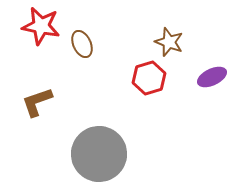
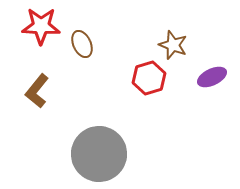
red star: rotated 9 degrees counterclockwise
brown star: moved 4 px right, 3 px down
brown L-shape: moved 11 px up; rotated 32 degrees counterclockwise
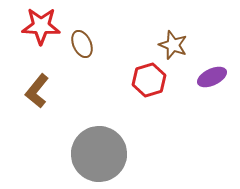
red hexagon: moved 2 px down
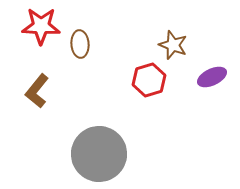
brown ellipse: moved 2 px left; rotated 20 degrees clockwise
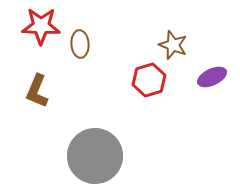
brown L-shape: rotated 16 degrees counterclockwise
gray circle: moved 4 px left, 2 px down
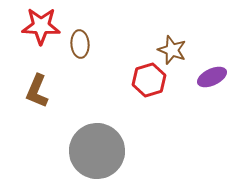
brown star: moved 1 px left, 5 px down
gray circle: moved 2 px right, 5 px up
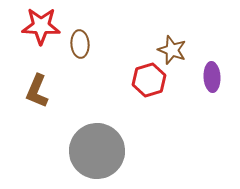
purple ellipse: rotated 68 degrees counterclockwise
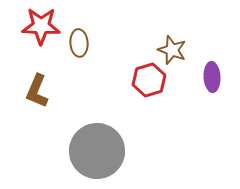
brown ellipse: moved 1 px left, 1 px up
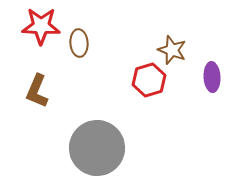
gray circle: moved 3 px up
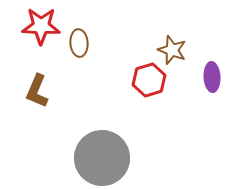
gray circle: moved 5 px right, 10 px down
